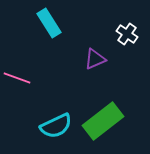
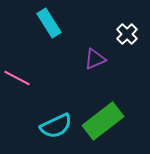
white cross: rotated 10 degrees clockwise
pink line: rotated 8 degrees clockwise
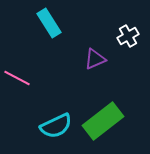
white cross: moved 1 px right, 2 px down; rotated 15 degrees clockwise
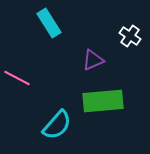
white cross: moved 2 px right; rotated 25 degrees counterclockwise
purple triangle: moved 2 px left, 1 px down
green rectangle: moved 20 px up; rotated 33 degrees clockwise
cyan semicircle: moved 1 px right, 1 px up; rotated 24 degrees counterclockwise
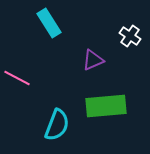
green rectangle: moved 3 px right, 5 px down
cyan semicircle: rotated 20 degrees counterclockwise
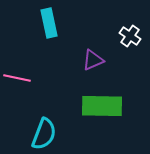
cyan rectangle: rotated 20 degrees clockwise
pink line: rotated 16 degrees counterclockwise
green rectangle: moved 4 px left; rotated 6 degrees clockwise
cyan semicircle: moved 13 px left, 9 px down
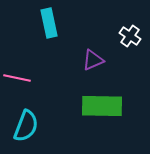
cyan semicircle: moved 18 px left, 8 px up
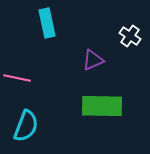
cyan rectangle: moved 2 px left
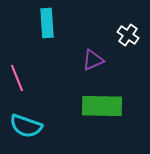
cyan rectangle: rotated 8 degrees clockwise
white cross: moved 2 px left, 1 px up
pink line: rotated 56 degrees clockwise
cyan semicircle: rotated 88 degrees clockwise
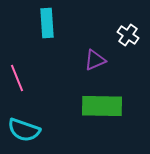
purple triangle: moved 2 px right
cyan semicircle: moved 2 px left, 4 px down
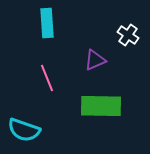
pink line: moved 30 px right
green rectangle: moved 1 px left
